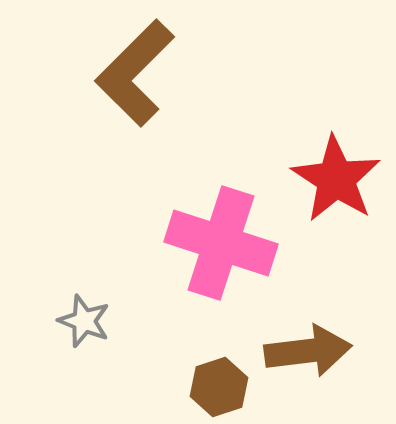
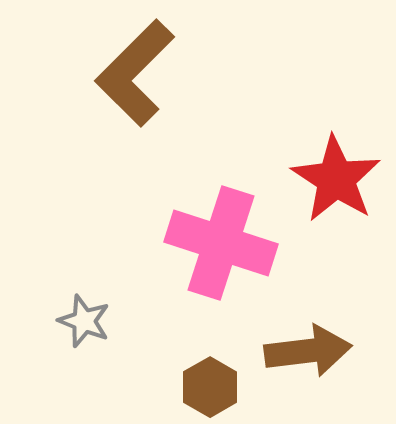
brown hexagon: moved 9 px left; rotated 12 degrees counterclockwise
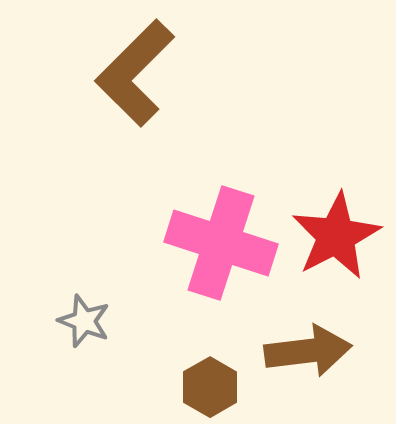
red star: moved 57 px down; rotated 12 degrees clockwise
